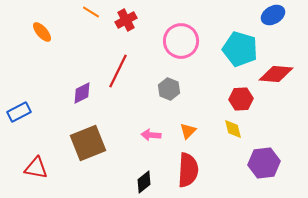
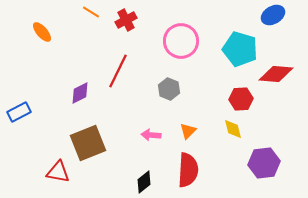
purple diamond: moved 2 px left
red triangle: moved 22 px right, 4 px down
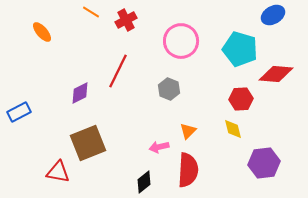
pink arrow: moved 8 px right, 12 px down; rotated 18 degrees counterclockwise
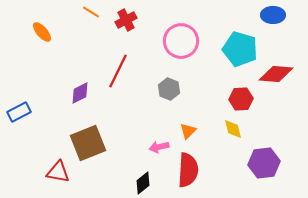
blue ellipse: rotated 30 degrees clockwise
black diamond: moved 1 px left, 1 px down
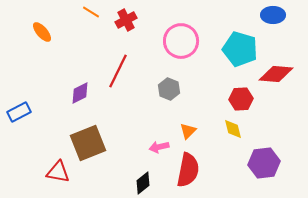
red semicircle: rotated 8 degrees clockwise
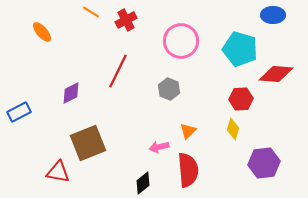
purple diamond: moved 9 px left
yellow diamond: rotated 30 degrees clockwise
red semicircle: rotated 16 degrees counterclockwise
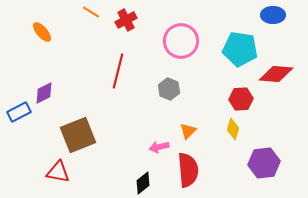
cyan pentagon: rotated 8 degrees counterclockwise
red line: rotated 12 degrees counterclockwise
purple diamond: moved 27 px left
brown square: moved 10 px left, 8 px up
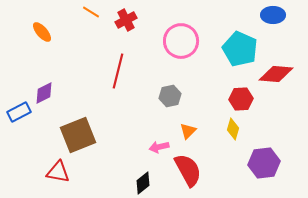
cyan pentagon: rotated 16 degrees clockwise
gray hexagon: moved 1 px right, 7 px down; rotated 25 degrees clockwise
red semicircle: rotated 24 degrees counterclockwise
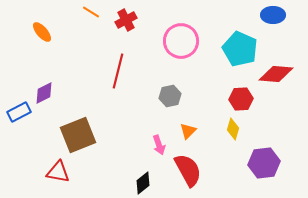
pink arrow: moved 2 px up; rotated 96 degrees counterclockwise
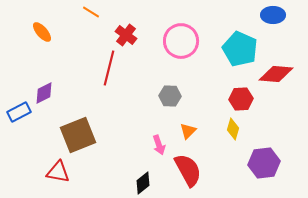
red cross: moved 15 px down; rotated 25 degrees counterclockwise
red line: moved 9 px left, 3 px up
gray hexagon: rotated 15 degrees clockwise
